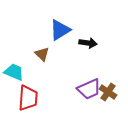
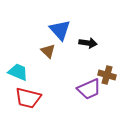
blue triangle: rotated 40 degrees counterclockwise
brown triangle: moved 6 px right, 3 px up
cyan trapezoid: moved 4 px right
brown cross: moved 1 px left, 17 px up; rotated 18 degrees counterclockwise
red trapezoid: rotated 100 degrees clockwise
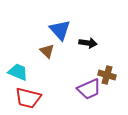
brown triangle: moved 1 px left
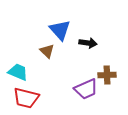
brown cross: rotated 18 degrees counterclockwise
purple trapezoid: moved 3 px left
red trapezoid: moved 2 px left
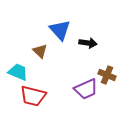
brown triangle: moved 7 px left
brown cross: rotated 24 degrees clockwise
red trapezoid: moved 7 px right, 2 px up
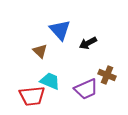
black arrow: rotated 144 degrees clockwise
cyan trapezoid: moved 32 px right, 9 px down
red trapezoid: moved 1 px left; rotated 20 degrees counterclockwise
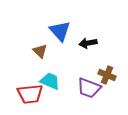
blue triangle: moved 1 px down
black arrow: rotated 18 degrees clockwise
purple trapezoid: moved 3 px right, 1 px up; rotated 45 degrees clockwise
red trapezoid: moved 2 px left, 2 px up
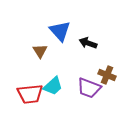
black arrow: rotated 30 degrees clockwise
brown triangle: rotated 14 degrees clockwise
cyan trapezoid: moved 3 px right, 5 px down; rotated 115 degrees clockwise
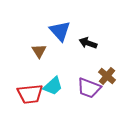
brown triangle: moved 1 px left
brown cross: moved 1 px down; rotated 18 degrees clockwise
